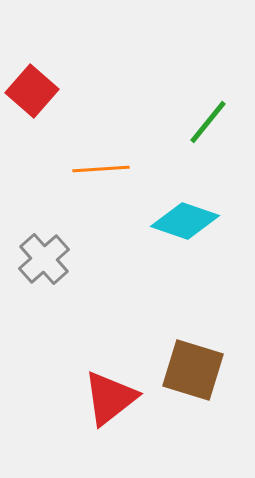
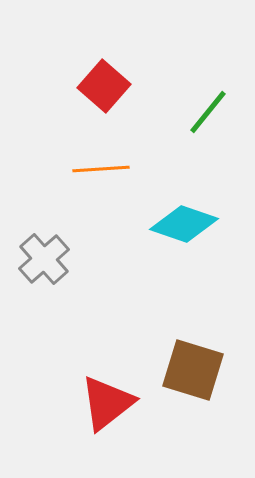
red square: moved 72 px right, 5 px up
green line: moved 10 px up
cyan diamond: moved 1 px left, 3 px down
red triangle: moved 3 px left, 5 px down
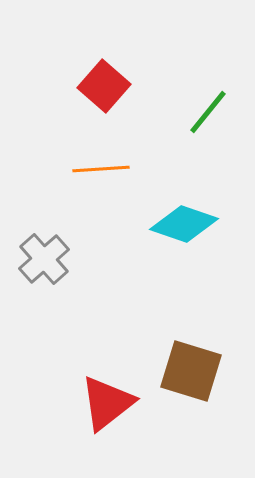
brown square: moved 2 px left, 1 px down
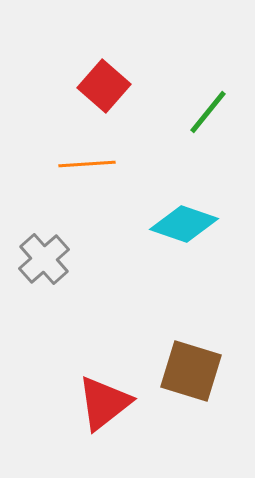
orange line: moved 14 px left, 5 px up
red triangle: moved 3 px left
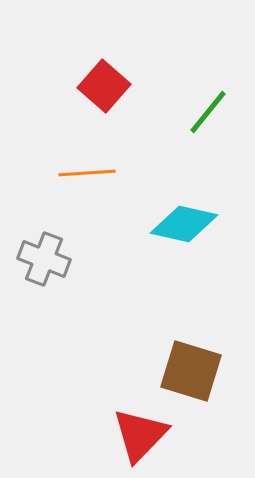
orange line: moved 9 px down
cyan diamond: rotated 6 degrees counterclockwise
gray cross: rotated 27 degrees counterclockwise
red triangle: moved 36 px right, 32 px down; rotated 8 degrees counterclockwise
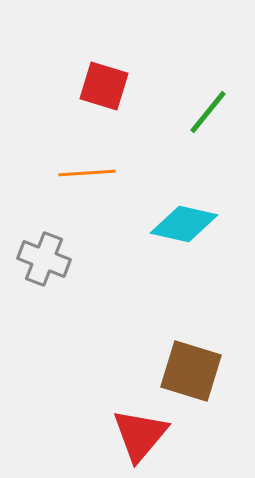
red square: rotated 24 degrees counterclockwise
red triangle: rotated 4 degrees counterclockwise
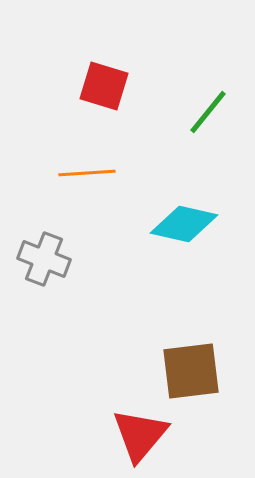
brown square: rotated 24 degrees counterclockwise
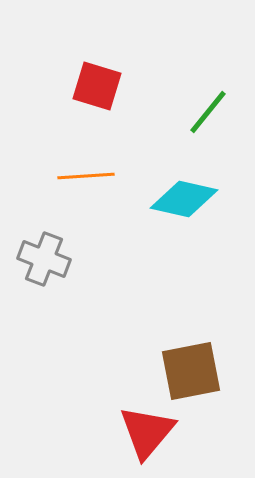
red square: moved 7 px left
orange line: moved 1 px left, 3 px down
cyan diamond: moved 25 px up
brown square: rotated 4 degrees counterclockwise
red triangle: moved 7 px right, 3 px up
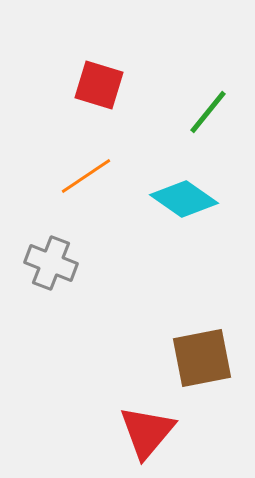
red square: moved 2 px right, 1 px up
orange line: rotated 30 degrees counterclockwise
cyan diamond: rotated 22 degrees clockwise
gray cross: moved 7 px right, 4 px down
brown square: moved 11 px right, 13 px up
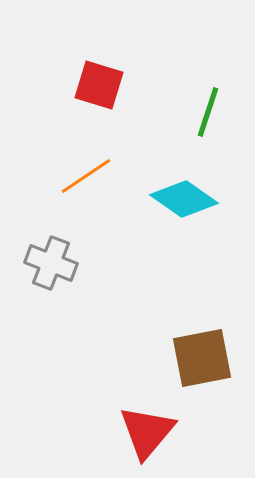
green line: rotated 21 degrees counterclockwise
